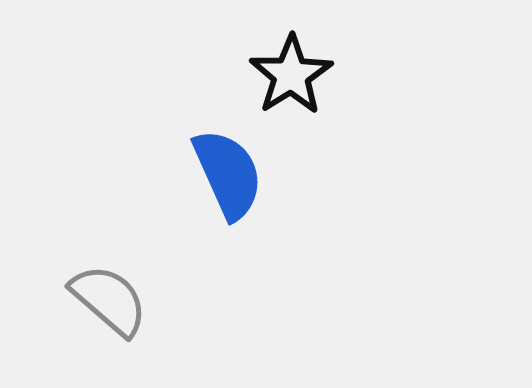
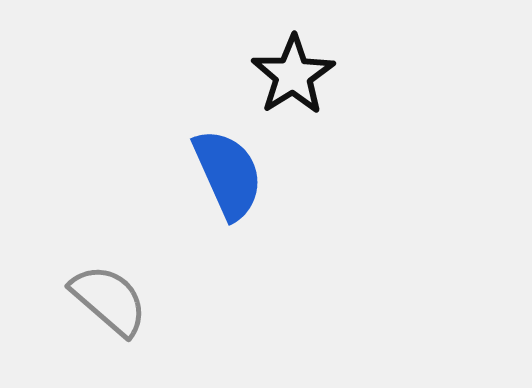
black star: moved 2 px right
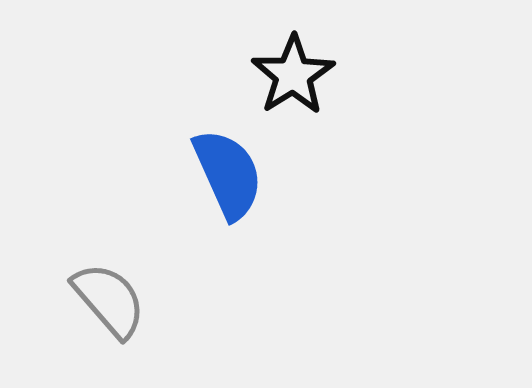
gray semicircle: rotated 8 degrees clockwise
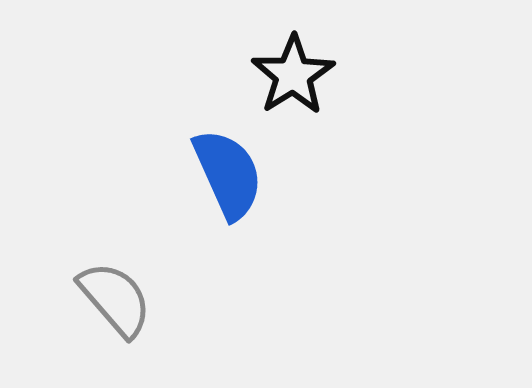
gray semicircle: moved 6 px right, 1 px up
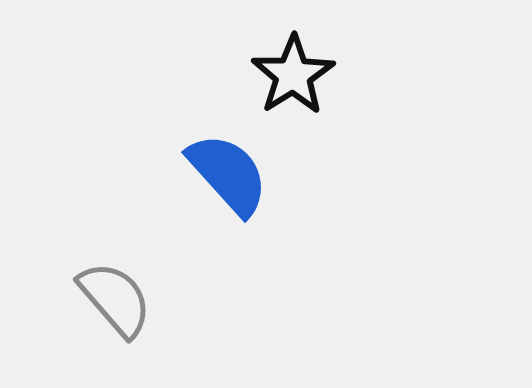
blue semicircle: rotated 18 degrees counterclockwise
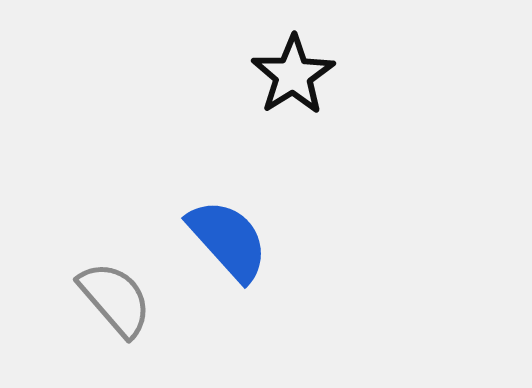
blue semicircle: moved 66 px down
